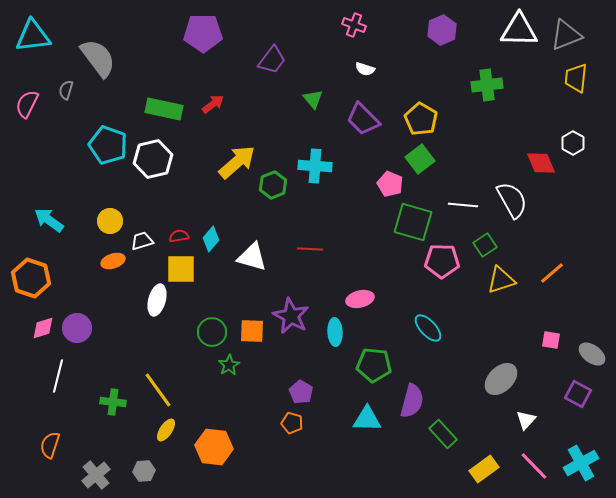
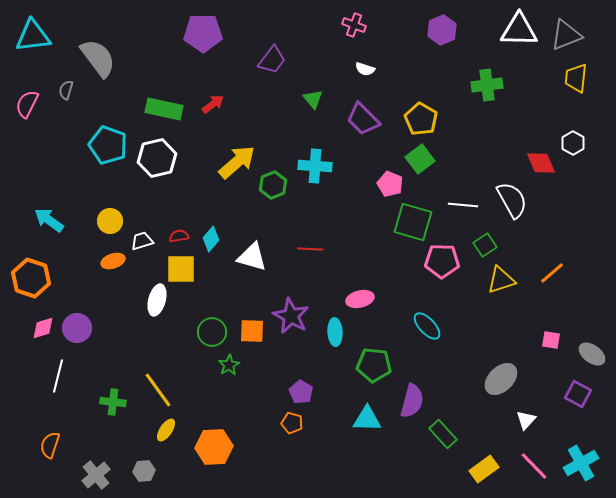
white hexagon at (153, 159): moved 4 px right, 1 px up
cyan ellipse at (428, 328): moved 1 px left, 2 px up
orange hexagon at (214, 447): rotated 9 degrees counterclockwise
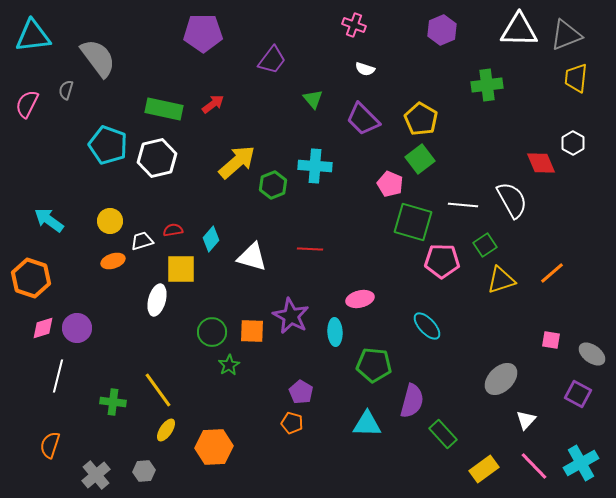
red semicircle at (179, 236): moved 6 px left, 6 px up
cyan triangle at (367, 419): moved 5 px down
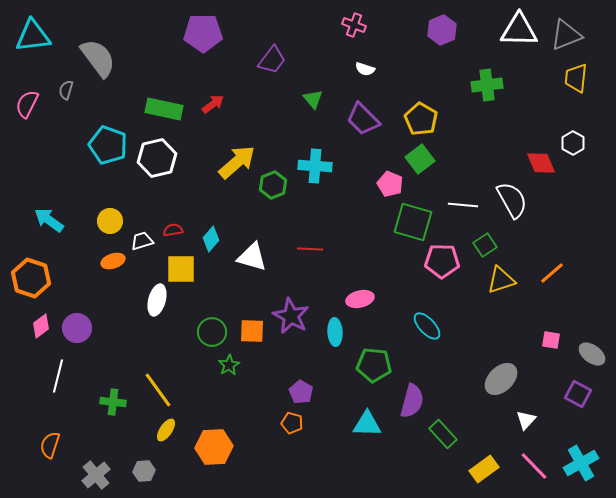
pink diamond at (43, 328): moved 2 px left, 2 px up; rotated 20 degrees counterclockwise
